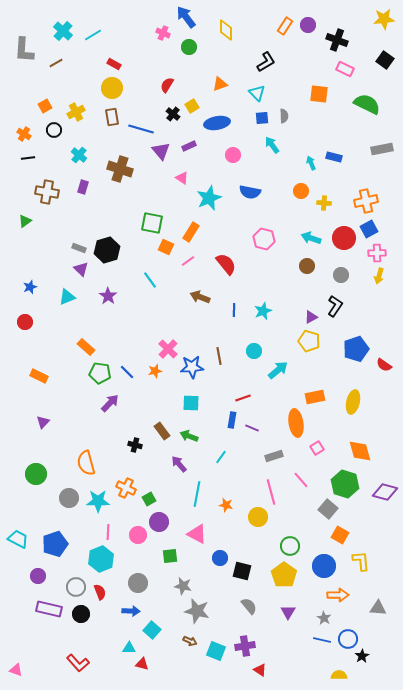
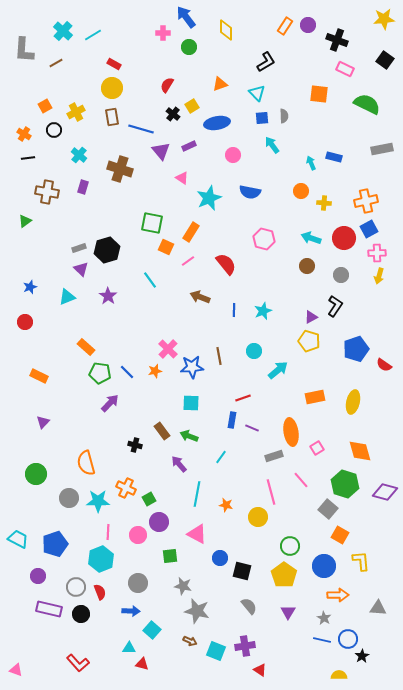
pink cross at (163, 33): rotated 24 degrees counterclockwise
gray rectangle at (79, 248): rotated 40 degrees counterclockwise
orange ellipse at (296, 423): moved 5 px left, 9 px down
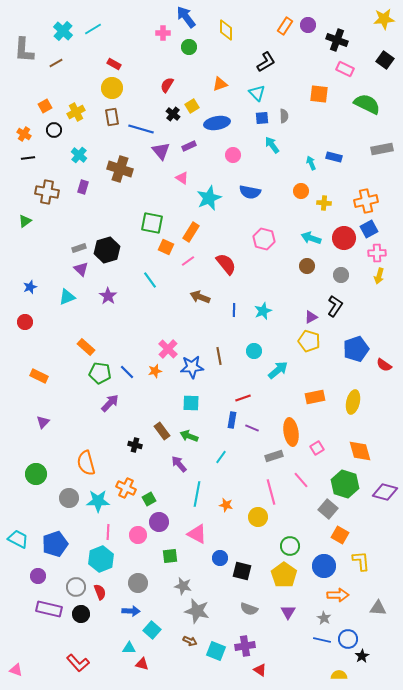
cyan line at (93, 35): moved 6 px up
gray semicircle at (249, 606): moved 3 px down; rotated 150 degrees clockwise
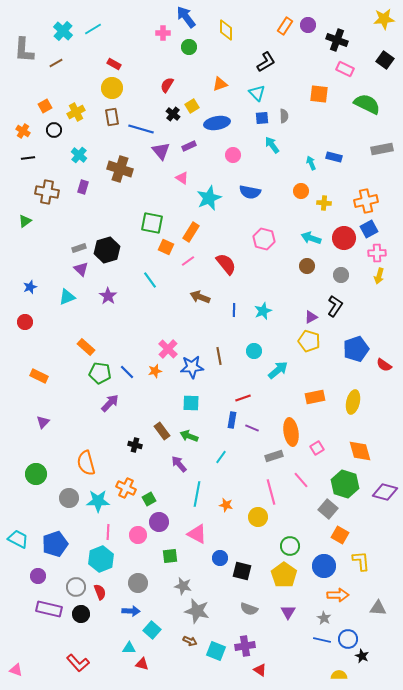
orange cross at (24, 134): moved 1 px left, 3 px up
black star at (362, 656): rotated 16 degrees counterclockwise
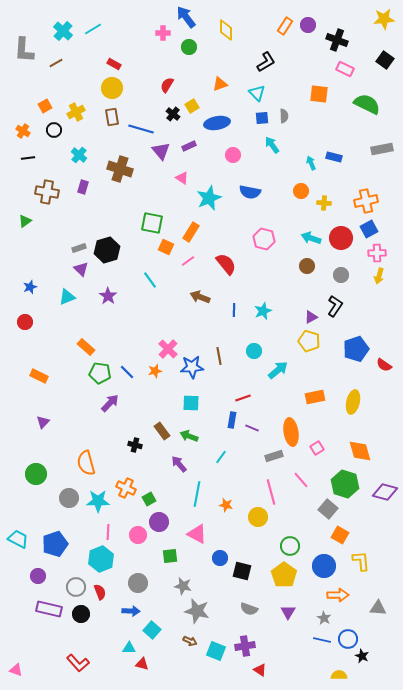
red circle at (344, 238): moved 3 px left
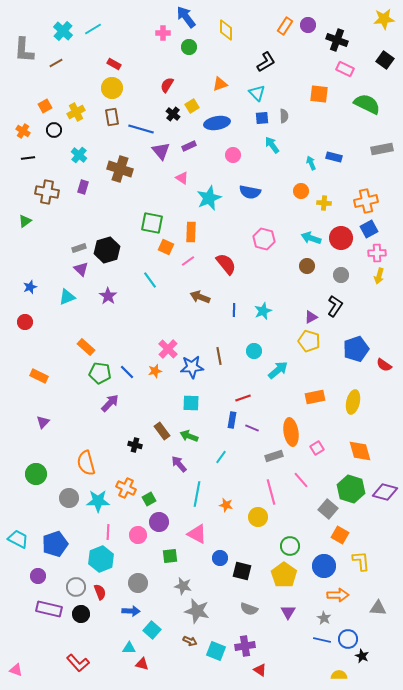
orange rectangle at (191, 232): rotated 30 degrees counterclockwise
green hexagon at (345, 484): moved 6 px right, 5 px down
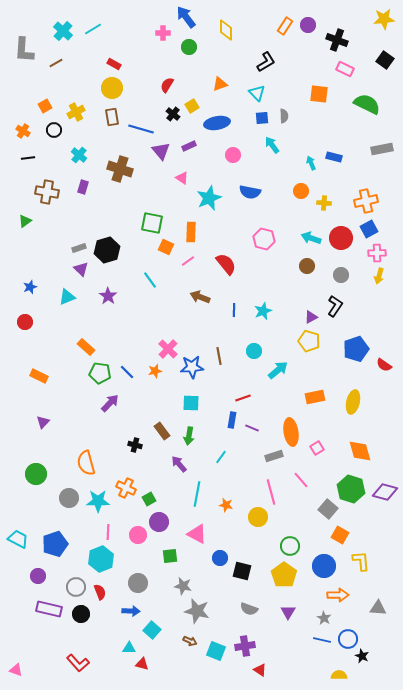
green arrow at (189, 436): rotated 102 degrees counterclockwise
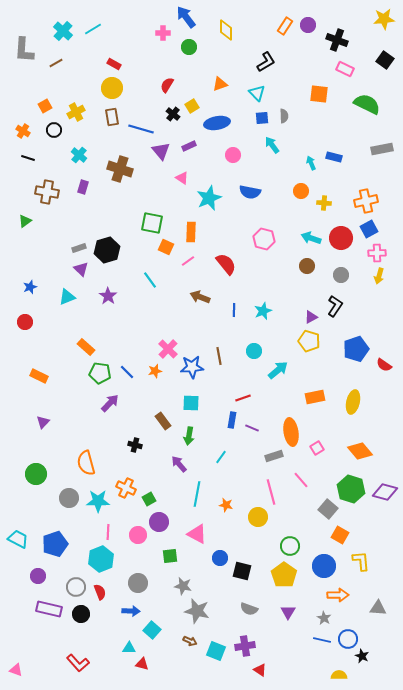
black line at (28, 158): rotated 24 degrees clockwise
brown rectangle at (162, 431): moved 1 px right, 10 px up
orange diamond at (360, 451): rotated 25 degrees counterclockwise
